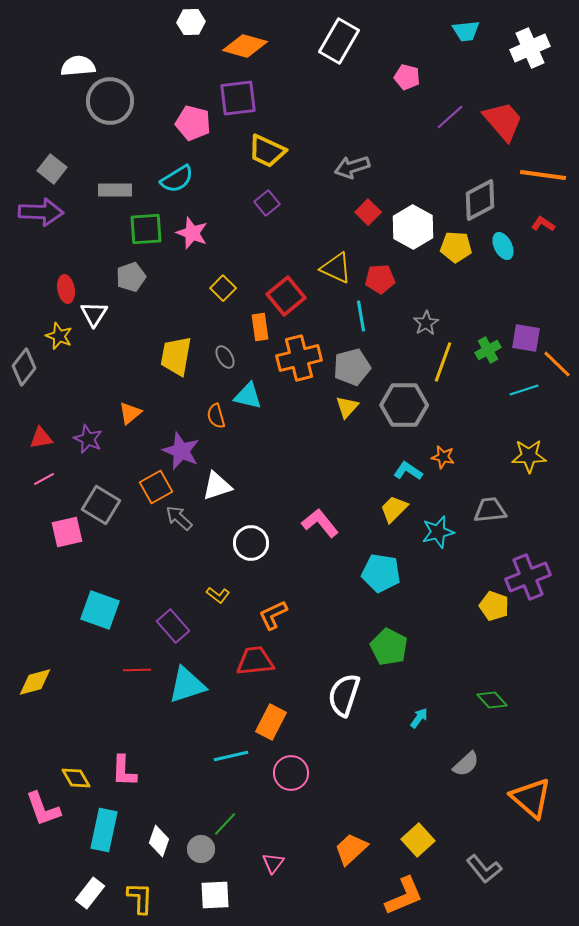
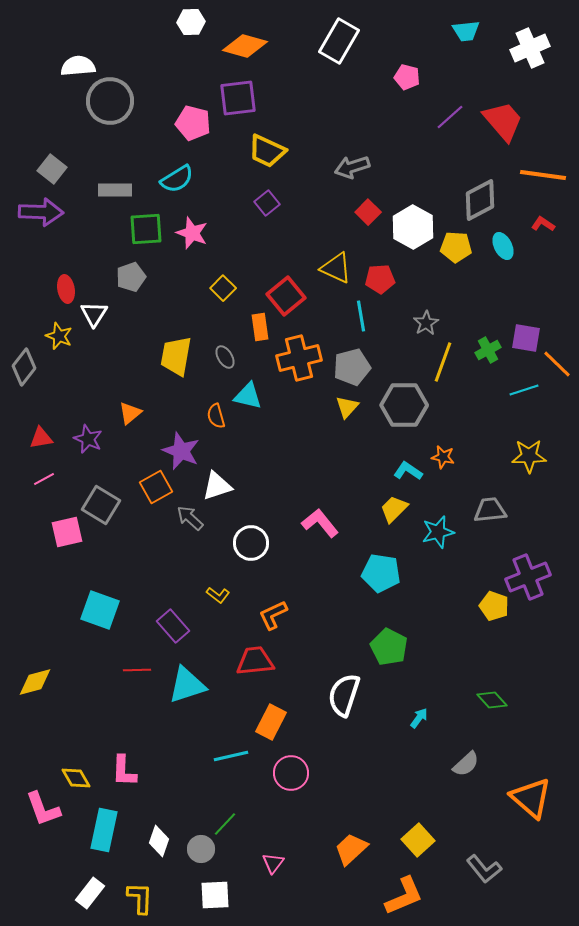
gray arrow at (179, 518): moved 11 px right
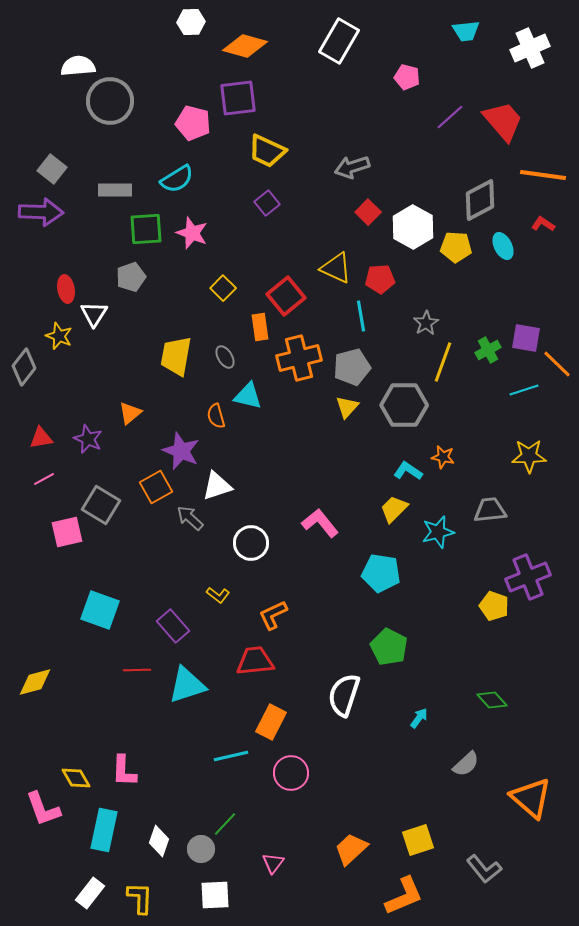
yellow square at (418, 840): rotated 24 degrees clockwise
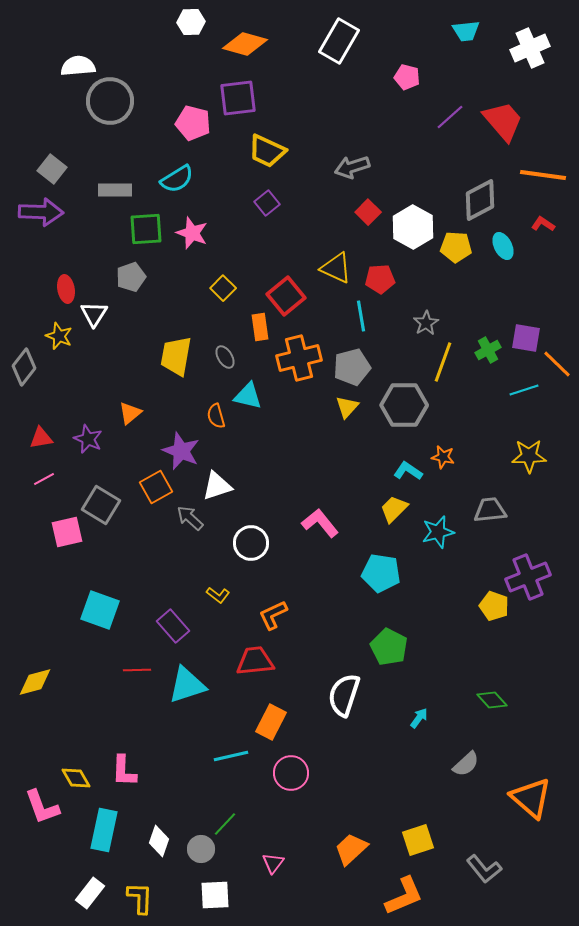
orange diamond at (245, 46): moved 2 px up
pink L-shape at (43, 809): moved 1 px left, 2 px up
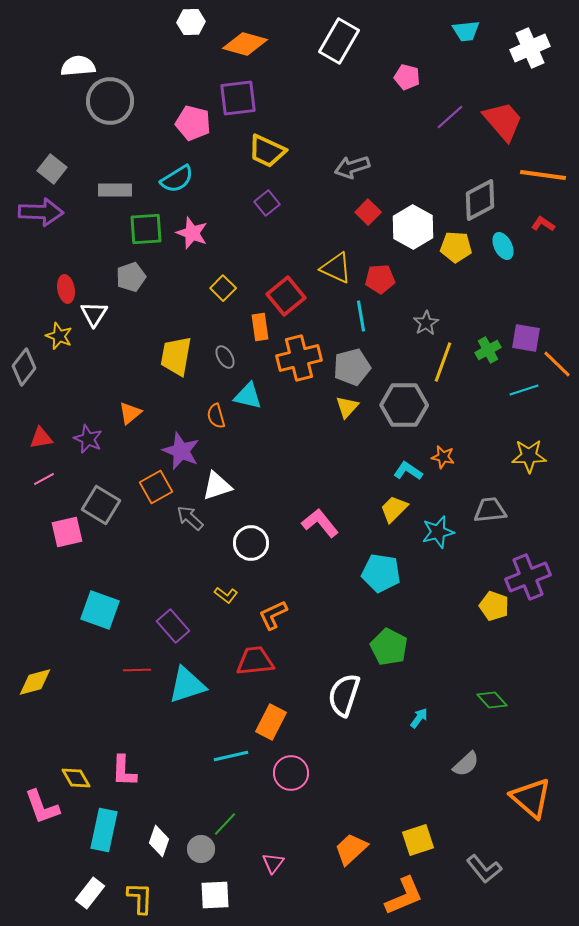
yellow L-shape at (218, 595): moved 8 px right
